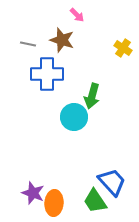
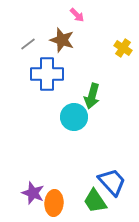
gray line: rotated 49 degrees counterclockwise
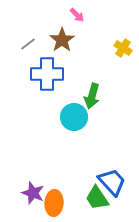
brown star: rotated 20 degrees clockwise
green trapezoid: moved 2 px right, 3 px up
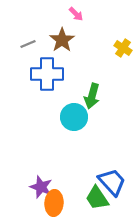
pink arrow: moved 1 px left, 1 px up
gray line: rotated 14 degrees clockwise
purple star: moved 8 px right, 6 px up
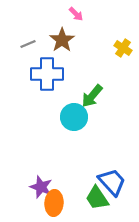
green arrow: rotated 25 degrees clockwise
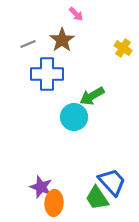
green arrow: rotated 20 degrees clockwise
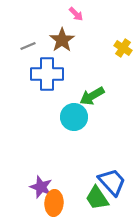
gray line: moved 2 px down
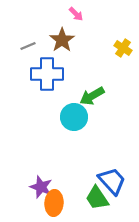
blue trapezoid: moved 1 px up
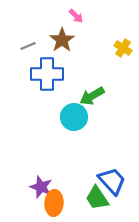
pink arrow: moved 2 px down
